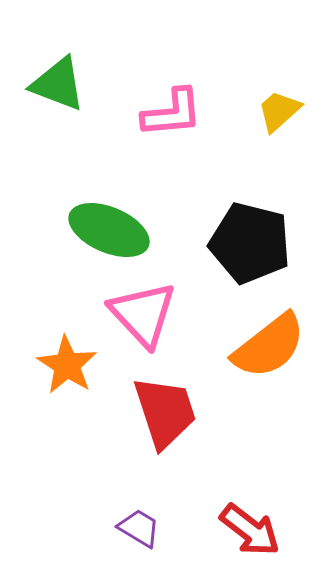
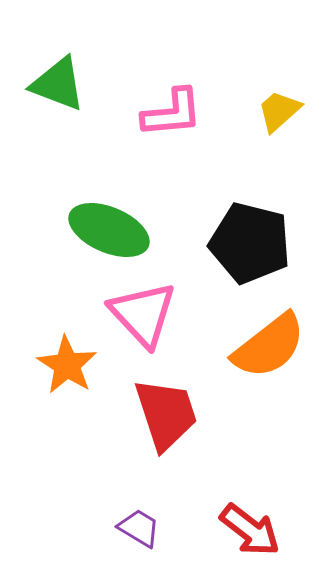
red trapezoid: moved 1 px right, 2 px down
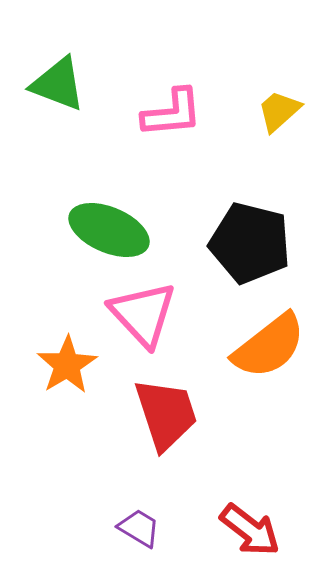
orange star: rotated 8 degrees clockwise
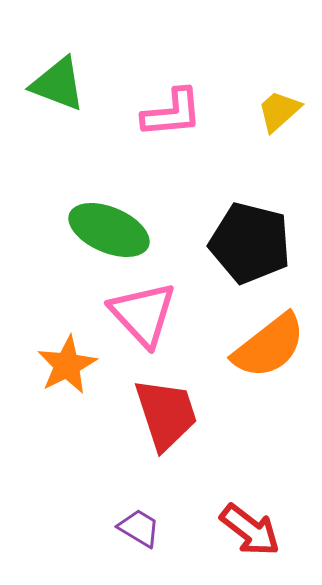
orange star: rotated 4 degrees clockwise
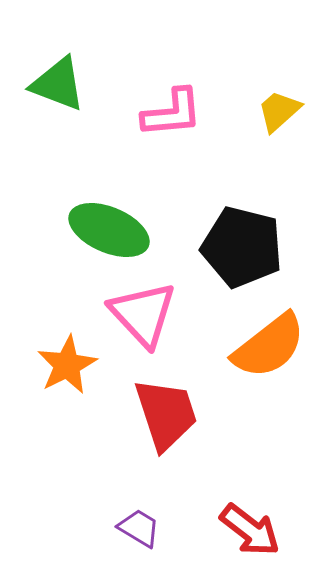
black pentagon: moved 8 px left, 4 px down
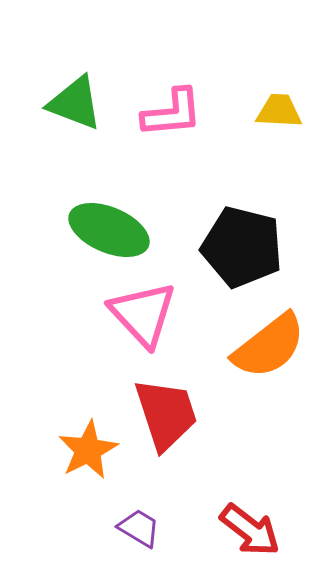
green triangle: moved 17 px right, 19 px down
yellow trapezoid: rotated 45 degrees clockwise
orange star: moved 21 px right, 85 px down
